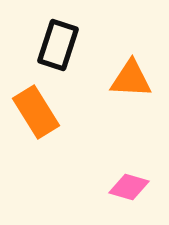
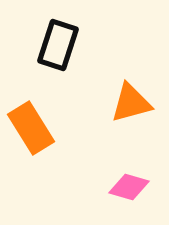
orange triangle: moved 24 px down; rotated 18 degrees counterclockwise
orange rectangle: moved 5 px left, 16 px down
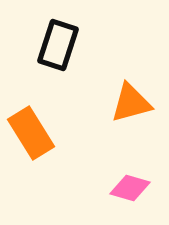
orange rectangle: moved 5 px down
pink diamond: moved 1 px right, 1 px down
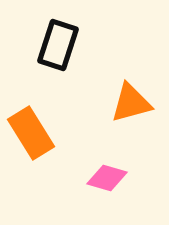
pink diamond: moved 23 px left, 10 px up
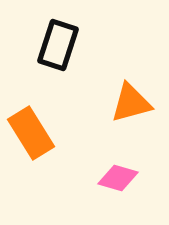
pink diamond: moved 11 px right
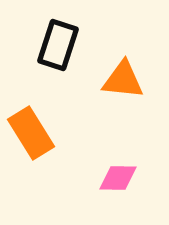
orange triangle: moved 8 px left, 23 px up; rotated 21 degrees clockwise
pink diamond: rotated 15 degrees counterclockwise
